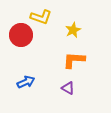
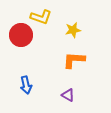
yellow star: rotated 14 degrees clockwise
blue arrow: moved 3 px down; rotated 102 degrees clockwise
purple triangle: moved 7 px down
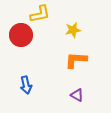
yellow L-shape: moved 1 px left, 3 px up; rotated 30 degrees counterclockwise
orange L-shape: moved 2 px right
purple triangle: moved 9 px right
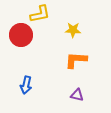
yellow star: rotated 14 degrees clockwise
blue arrow: rotated 24 degrees clockwise
purple triangle: rotated 16 degrees counterclockwise
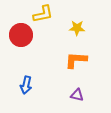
yellow L-shape: moved 3 px right
yellow star: moved 4 px right, 2 px up
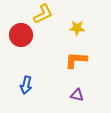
yellow L-shape: rotated 15 degrees counterclockwise
